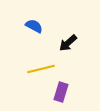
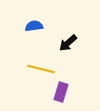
blue semicircle: rotated 36 degrees counterclockwise
yellow line: rotated 28 degrees clockwise
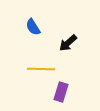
blue semicircle: moved 1 px left, 1 px down; rotated 114 degrees counterclockwise
yellow line: rotated 12 degrees counterclockwise
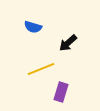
blue semicircle: rotated 42 degrees counterclockwise
yellow line: rotated 24 degrees counterclockwise
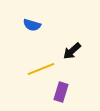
blue semicircle: moved 1 px left, 2 px up
black arrow: moved 4 px right, 8 px down
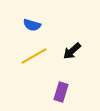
yellow line: moved 7 px left, 13 px up; rotated 8 degrees counterclockwise
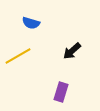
blue semicircle: moved 1 px left, 2 px up
yellow line: moved 16 px left
